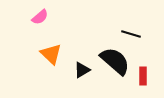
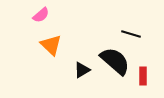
pink semicircle: moved 1 px right, 2 px up
orange triangle: moved 9 px up
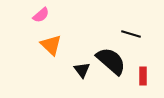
black semicircle: moved 4 px left
black triangle: rotated 36 degrees counterclockwise
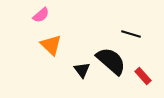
red rectangle: rotated 42 degrees counterclockwise
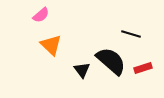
red rectangle: moved 8 px up; rotated 66 degrees counterclockwise
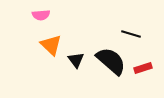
pink semicircle: rotated 36 degrees clockwise
black triangle: moved 6 px left, 10 px up
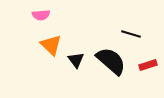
red rectangle: moved 5 px right, 3 px up
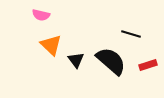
pink semicircle: rotated 18 degrees clockwise
